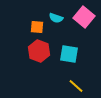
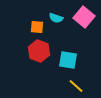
cyan square: moved 1 px left, 6 px down
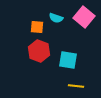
yellow line: rotated 35 degrees counterclockwise
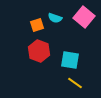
cyan semicircle: moved 1 px left
orange square: moved 2 px up; rotated 24 degrees counterclockwise
cyan square: moved 2 px right
yellow line: moved 1 px left, 3 px up; rotated 28 degrees clockwise
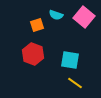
cyan semicircle: moved 1 px right, 3 px up
red hexagon: moved 6 px left, 3 px down
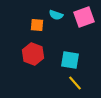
pink square: rotated 30 degrees clockwise
orange square: rotated 24 degrees clockwise
yellow line: rotated 14 degrees clockwise
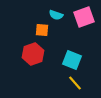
orange square: moved 5 px right, 5 px down
red hexagon: rotated 20 degrees clockwise
cyan square: moved 2 px right; rotated 12 degrees clockwise
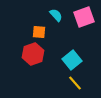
cyan semicircle: rotated 152 degrees counterclockwise
orange square: moved 3 px left, 2 px down
cyan square: rotated 30 degrees clockwise
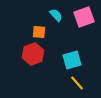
cyan square: rotated 24 degrees clockwise
yellow line: moved 2 px right
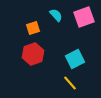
orange square: moved 6 px left, 4 px up; rotated 24 degrees counterclockwise
cyan square: moved 3 px right, 1 px up; rotated 12 degrees counterclockwise
yellow line: moved 7 px left
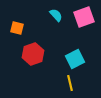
orange square: moved 16 px left; rotated 32 degrees clockwise
yellow line: rotated 28 degrees clockwise
